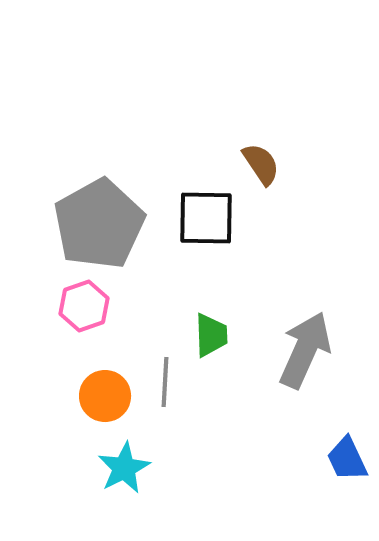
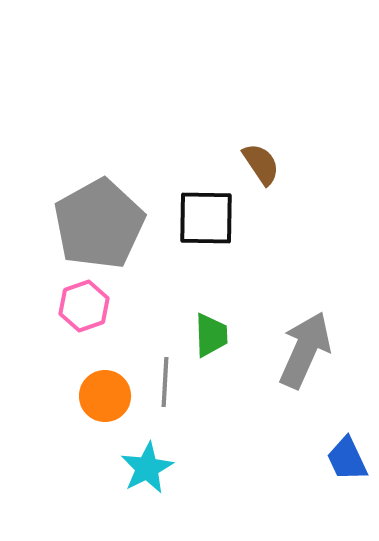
cyan star: moved 23 px right
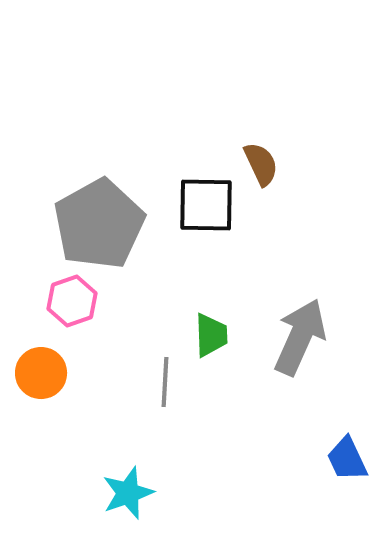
brown semicircle: rotated 9 degrees clockwise
black square: moved 13 px up
pink hexagon: moved 12 px left, 5 px up
gray arrow: moved 5 px left, 13 px up
orange circle: moved 64 px left, 23 px up
cyan star: moved 19 px left, 25 px down; rotated 8 degrees clockwise
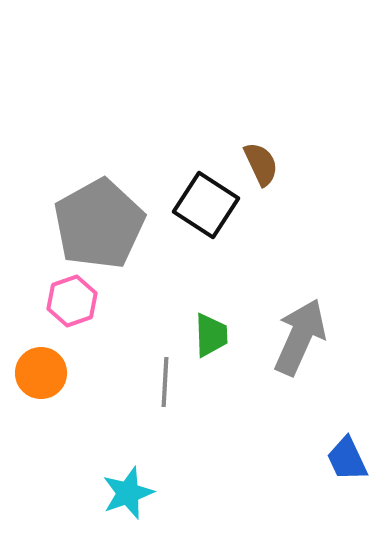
black square: rotated 32 degrees clockwise
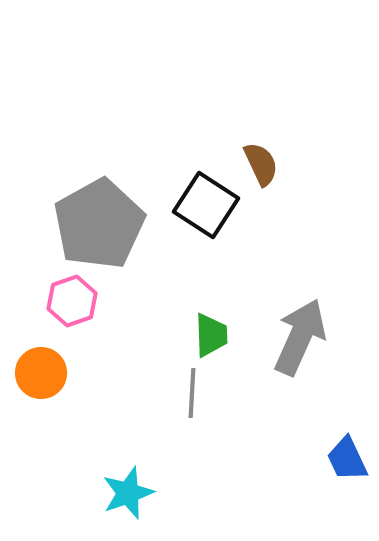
gray line: moved 27 px right, 11 px down
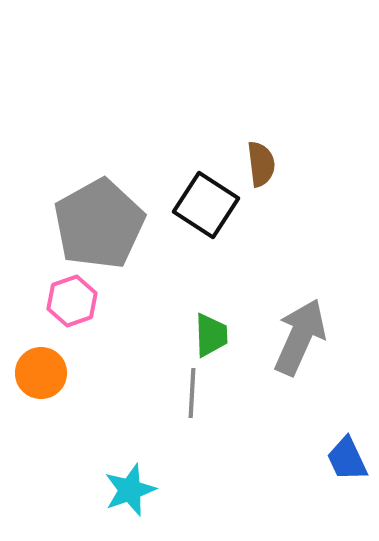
brown semicircle: rotated 18 degrees clockwise
cyan star: moved 2 px right, 3 px up
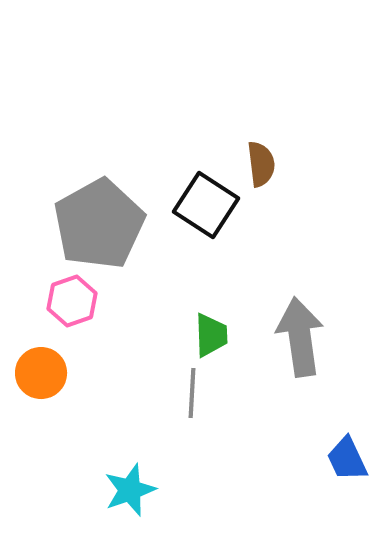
gray arrow: rotated 32 degrees counterclockwise
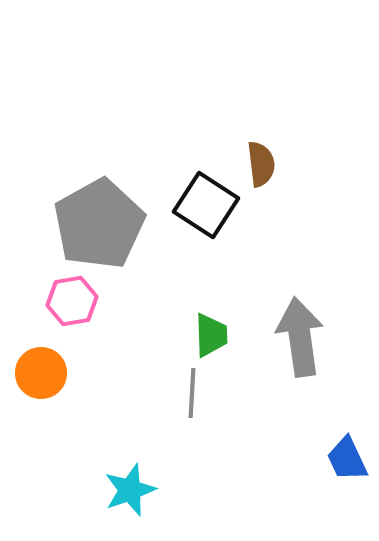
pink hexagon: rotated 9 degrees clockwise
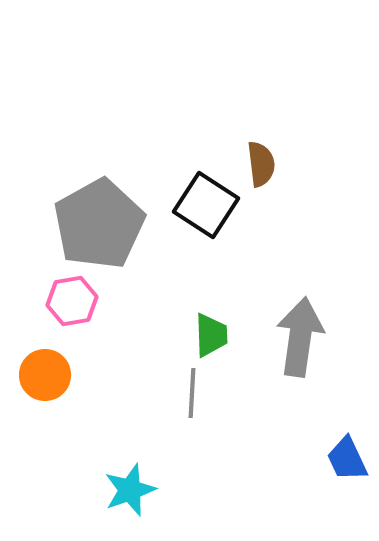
gray arrow: rotated 16 degrees clockwise
orange circle: moved 4 px right, 2 px down
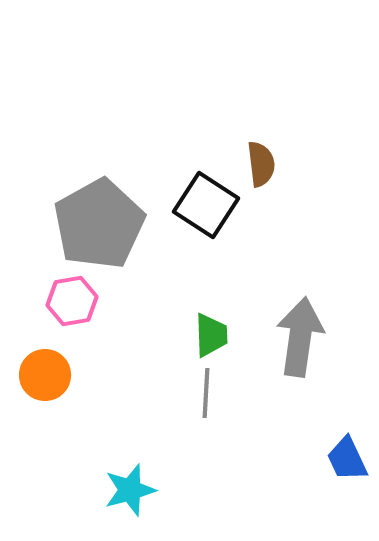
gray line: moved 14 px right
cyan star: rotated 4 degrees clockwise
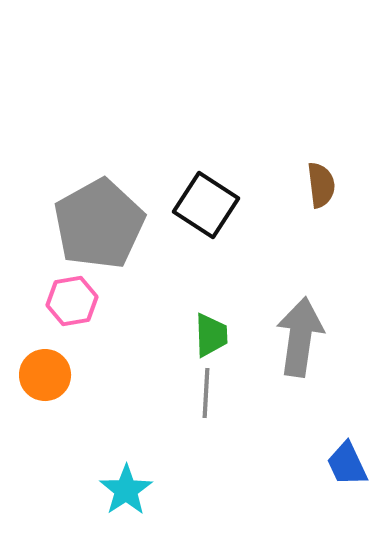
brown semicircle: moved 60 px right, 21 px down
blue trapezoid: moved 5 px down
cyan star: moved 4 px left; rotated 18 degrees counterclockwise
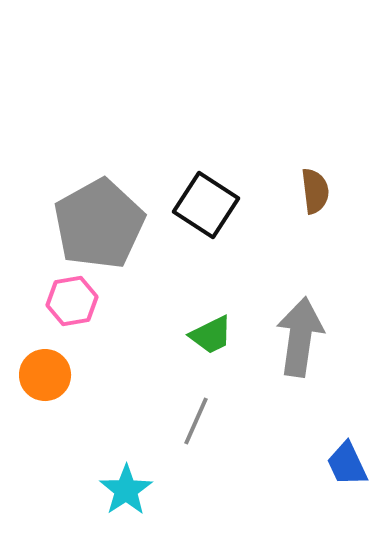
brown semicircle: moved 6 px left, 6 px down
green trapezoid: rotated 66 degrees clockwise
gray line: moved 10 px left, 28 px down; rotated 21 degrees clockwise
